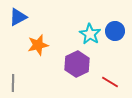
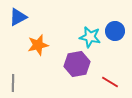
cyan star: moved 3 px down; rotated 20 degrees counterclockwise
purple hexagon: rotated 15 degrees clockwise
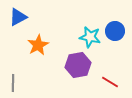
orange star: rotated 15 degrees counterclockwise
purple hexagon: moved 1 px right, 1 px down
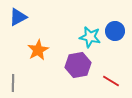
orange star: moved 5 px down
red line: moved 1 px right, 1 px up
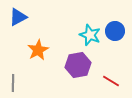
cyan star: moved 2 px up; rotated 10 degrees clockwise
